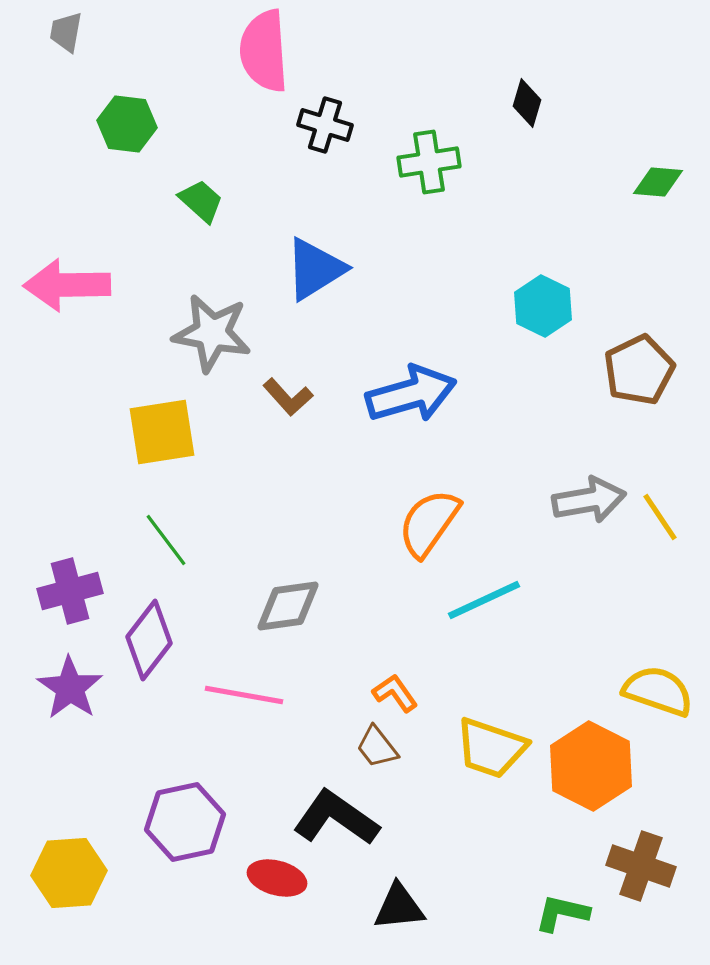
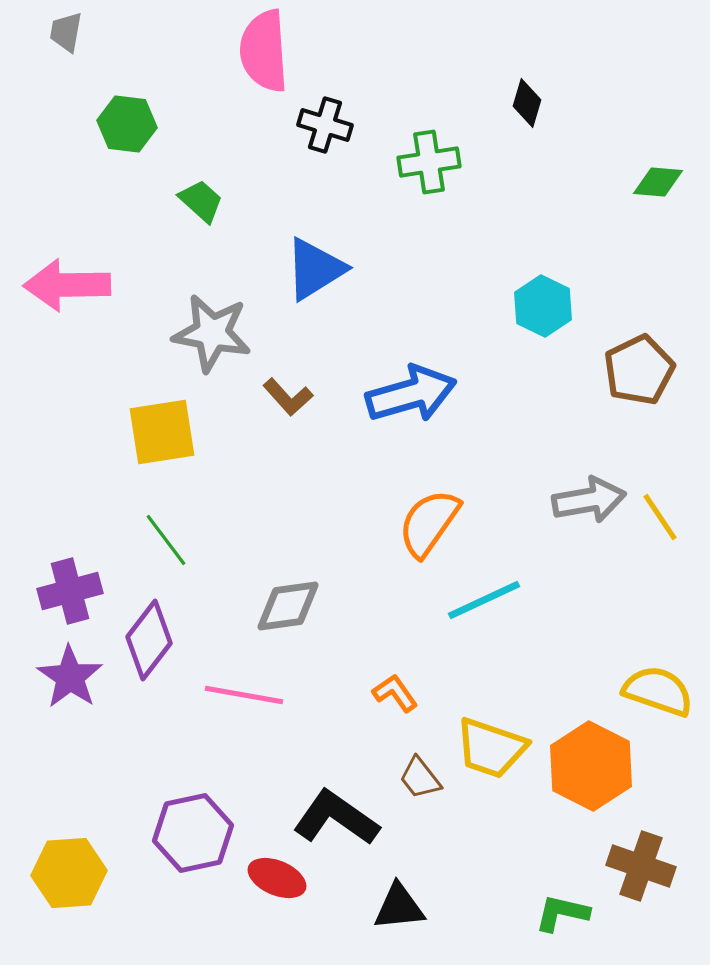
purple star: moved 11 px up
brown trapezoid: moved 43 px right, 31 px down
purple hexagon: moved 8 px right, 11 px down
red ellipse: rotated 8 degrees clockwise
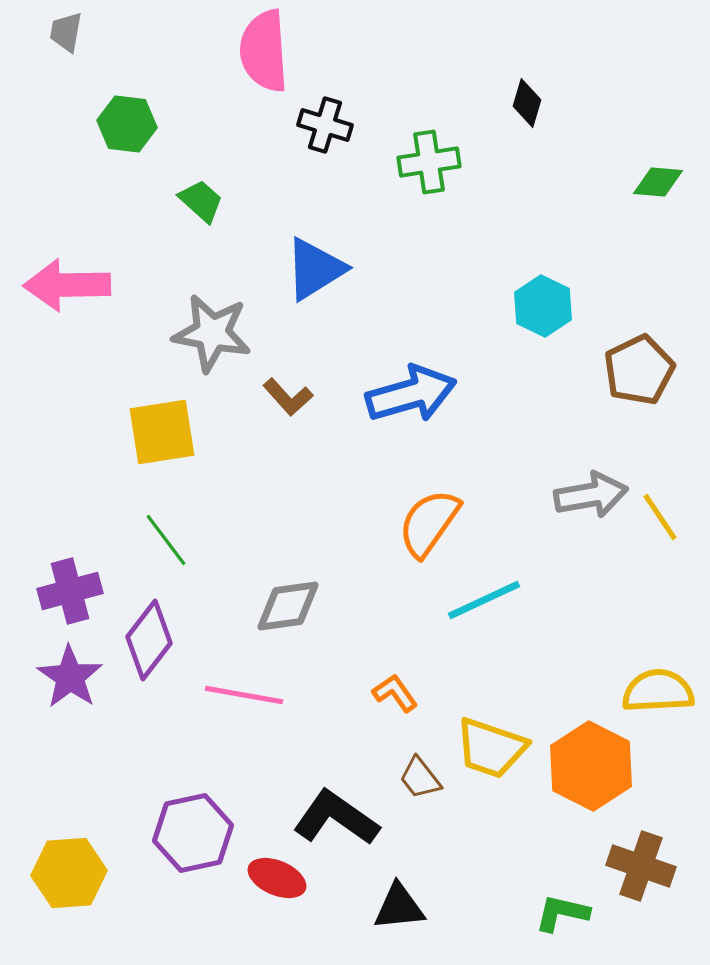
gray arrow: moved 2 px right, 5 px up
yellow semicircle: rotated 22 degrees counterclockwise
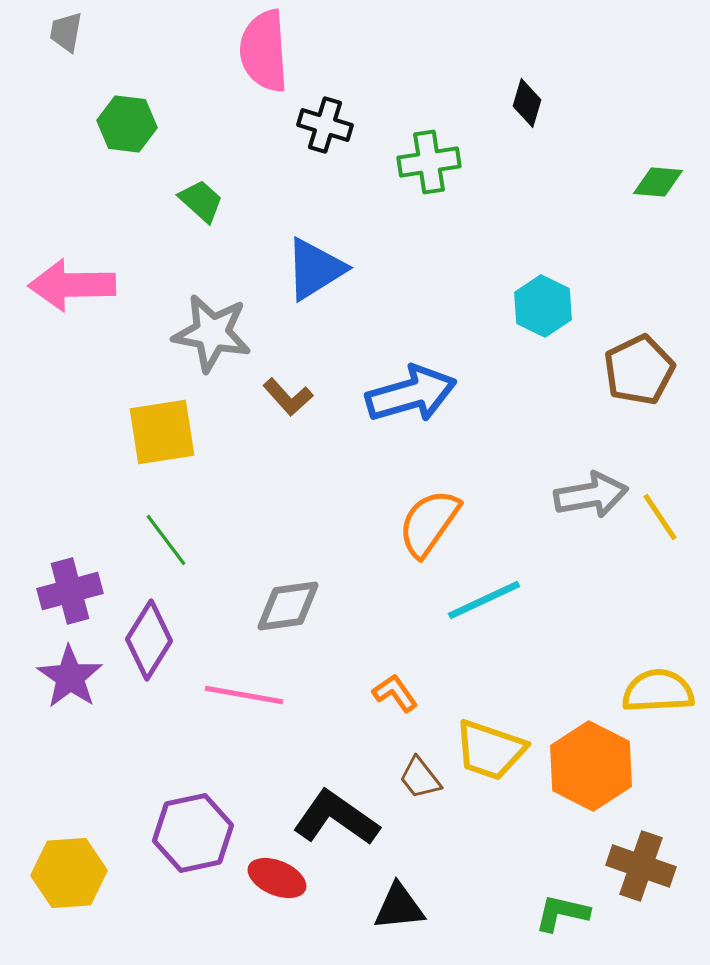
pink arrow: moved 5 px right
purple diamond: rotated 6 degrees counterclockwise
yellow trapezoid: moved 1 px left, 2 px down
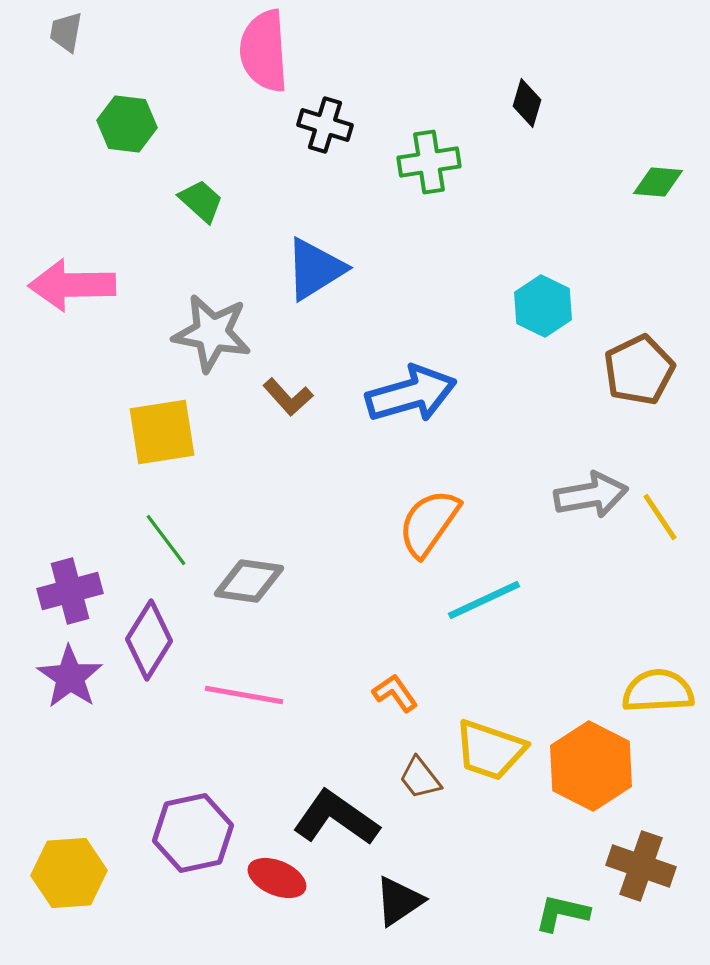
gray diamond: moved 39 px left, 25 px up; rotated 16 degrees clockwise
black triangle: moved 6 px up; rotated 28 degrees counterclockwise
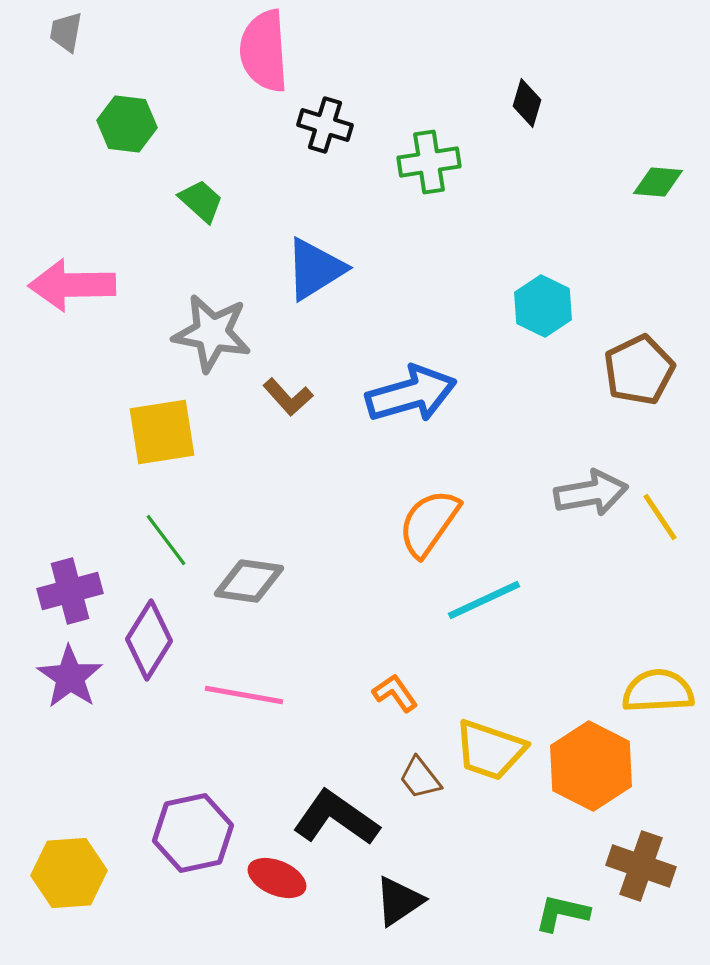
gray arrow: moved 2 px up
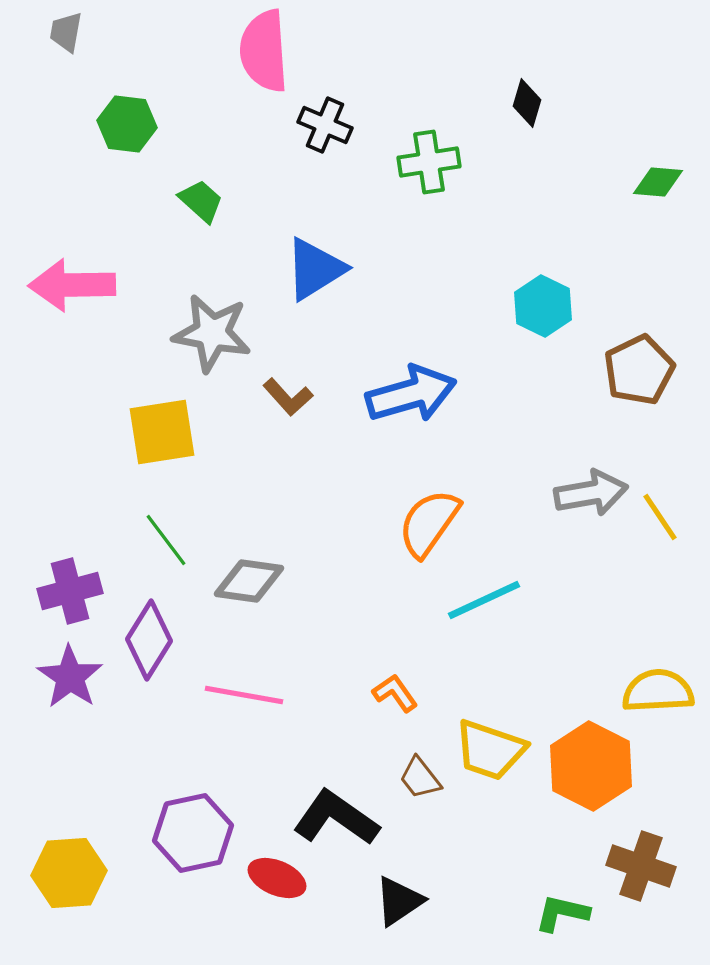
black cross: rotated 6 degrees clockwise
